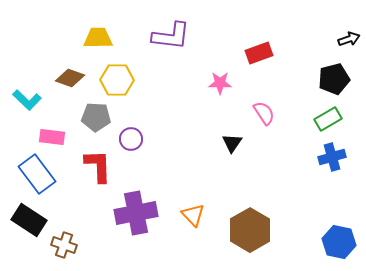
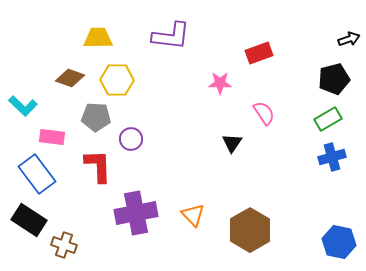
cyan L-shape: moved 4 px left, 6 px down
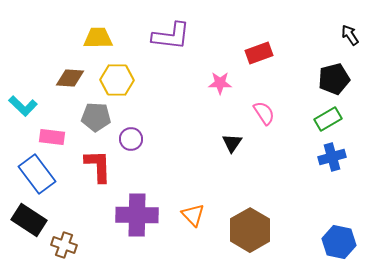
black arrow: moved 1 px right, 4 px up; rotated 105 degrees counterclockwise
brown diamond: rotated 16 degrees counterclockwise
purple cross: moved 1 px right, 2 px down; rotated 12 degrees clockwise
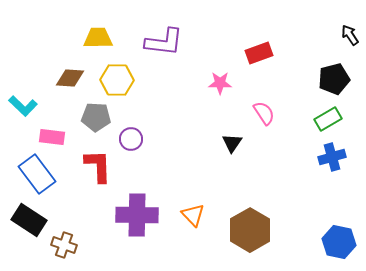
purple L-shape: moved 7 px left, 6 px down
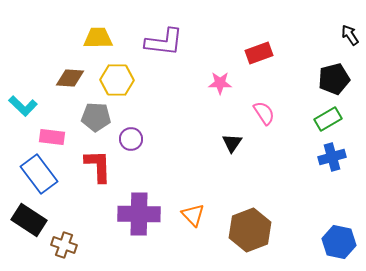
blue rectangle: moved 2 px right
purple cross: moved 2 px right, 1 px up
brown hexagon: rotated 9 degrees clockwise
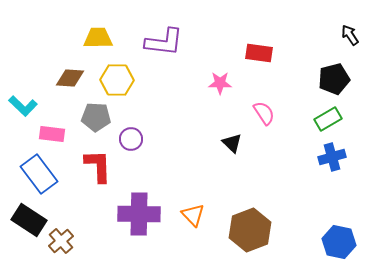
red rectangle: rotated 28 degrees clockwise
pink rectangle: moved 3 px up
black triangle: rotated 20 degrees counterclockwise
brown cross: moved 3 px left, 4 px up; rotated 30 degrees clockwise
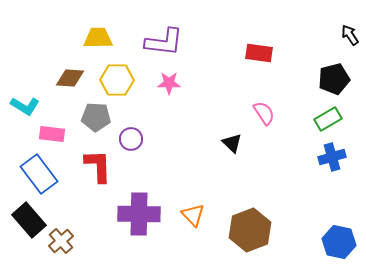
pink star: moved 51 px left
cyan L-shape: moved 2 px right; rotated 12 degrees counterclockwise
black rectangle: rotated 16 degrees clockwise
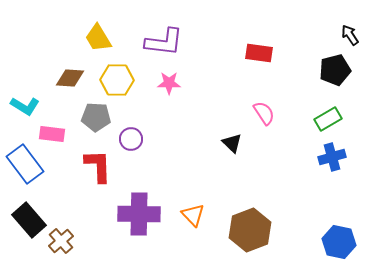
yellow trapezoid: rotated 120 degrees counterclockwise
black pentagon: moved 1 px right, 9 px up
blue rectangle: moved 14 px left, 10 px up
